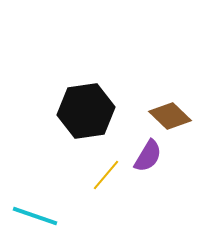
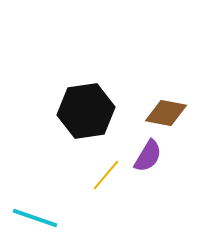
brown diamond: moved 4 px left, 3 px up; rotated 33 degrees counterclockwise
cyan line: moved 2 px down
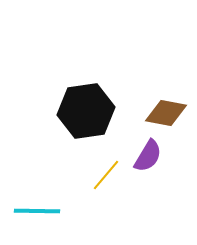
cyan line: moved 2 px right, 7 px up; rotated 18 degrees counterclockwise
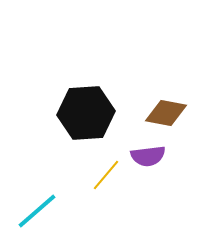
black hexagon: moved 2 px down; rotated 4 degrees clockwise
purple semicircle: rotated 52 degrees clockwise
cyan line: rotated 42 degrees counterclockwise
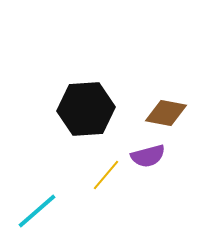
black hexagon: moved 4 px up
purple semicircle: rotated 8 degrees counterclockwise
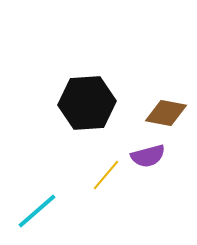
black hexagon: moved 1 px right, 6 px up
